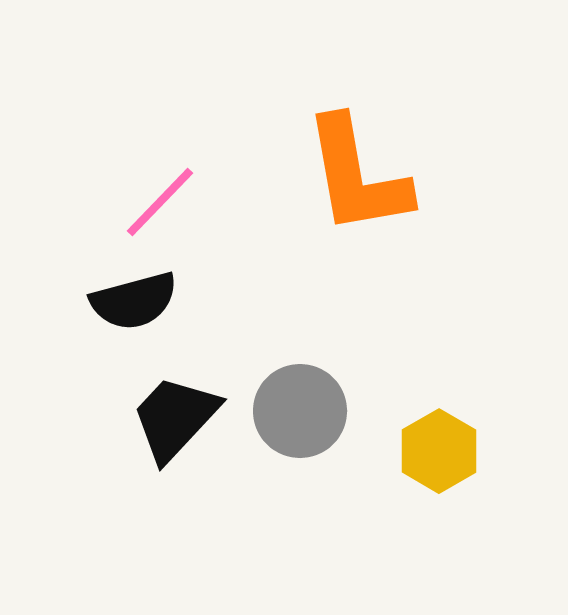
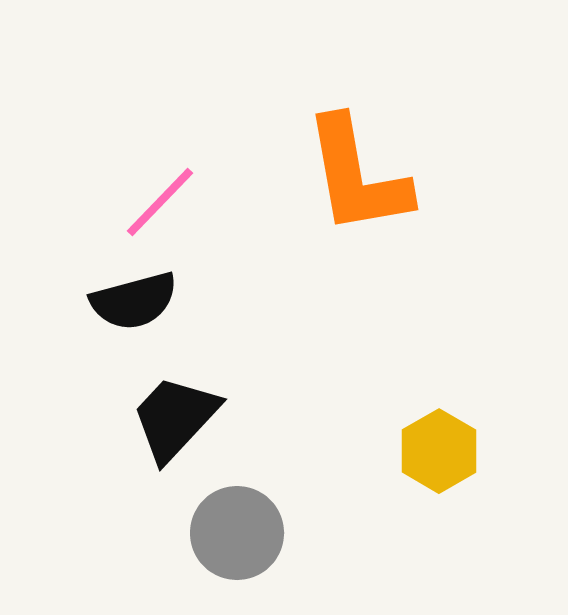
gray circle: moved 63 px left, 122 px down
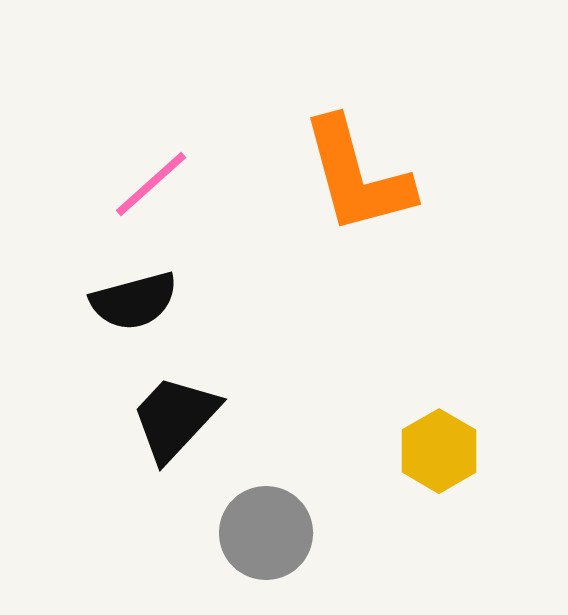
orange L-shape: rotated 5 degrees counterclockwise
pink line: moved 9 px left, 18 px up; rotated 4 degrees clockwise
gray circle: moved 29 px right
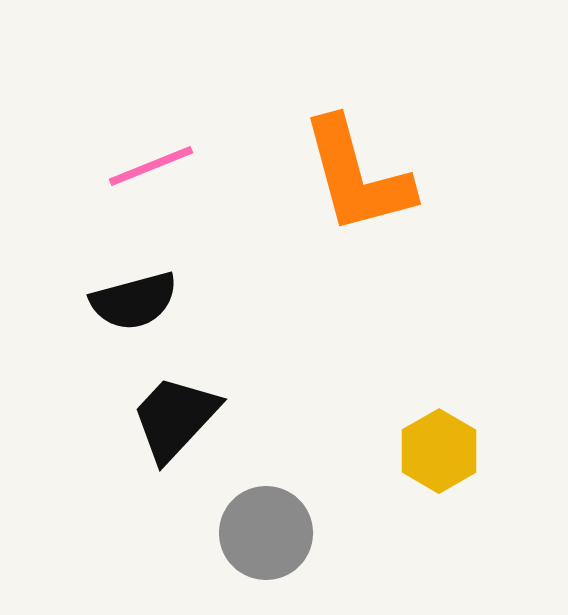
pink line: moved 18 px up; rotated 20 degrees clockwise
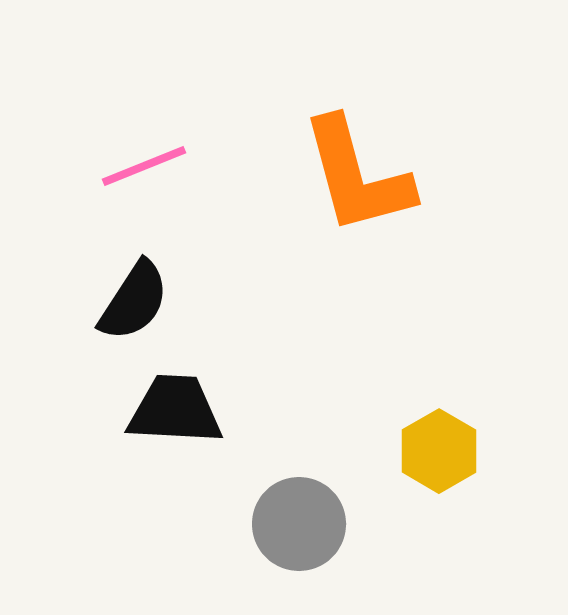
pink line: moved 7 px left
black semicircle: rotated 42 degrees counterclockwise
black trapezoid: moved 8 px up; rotated 50 degrees clockwise
gray circle: moved 33 px right, 9 px up
